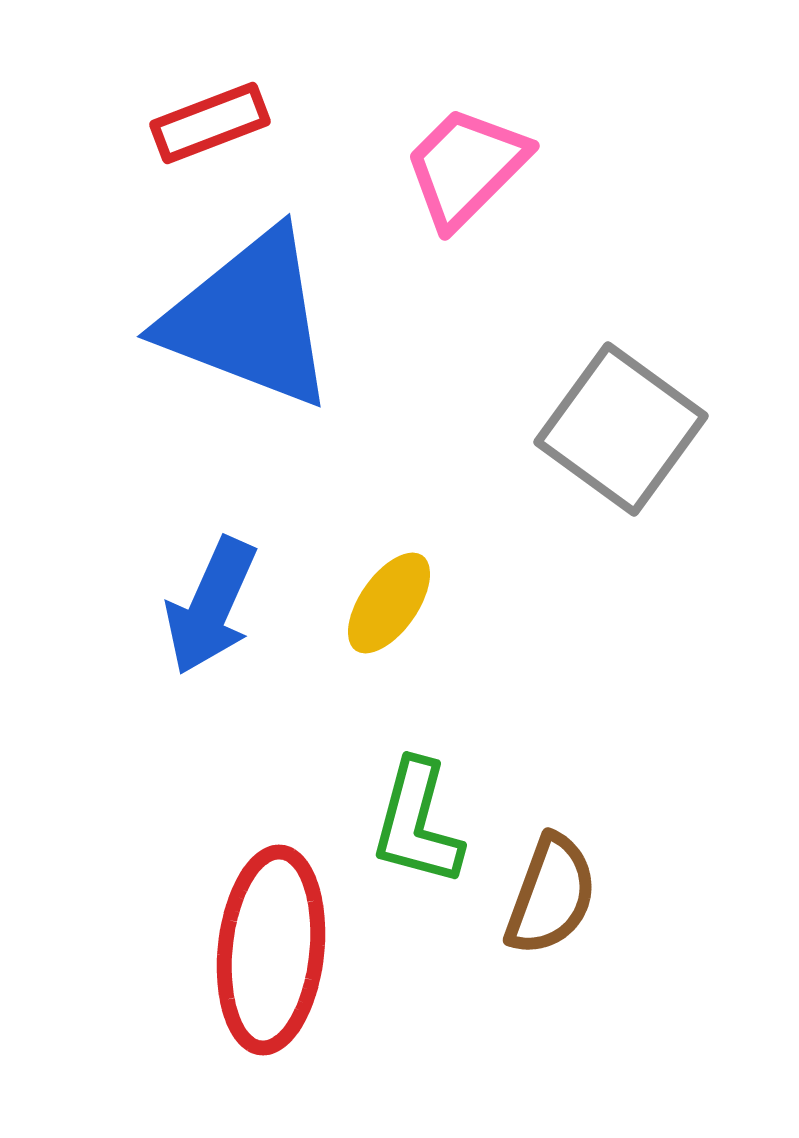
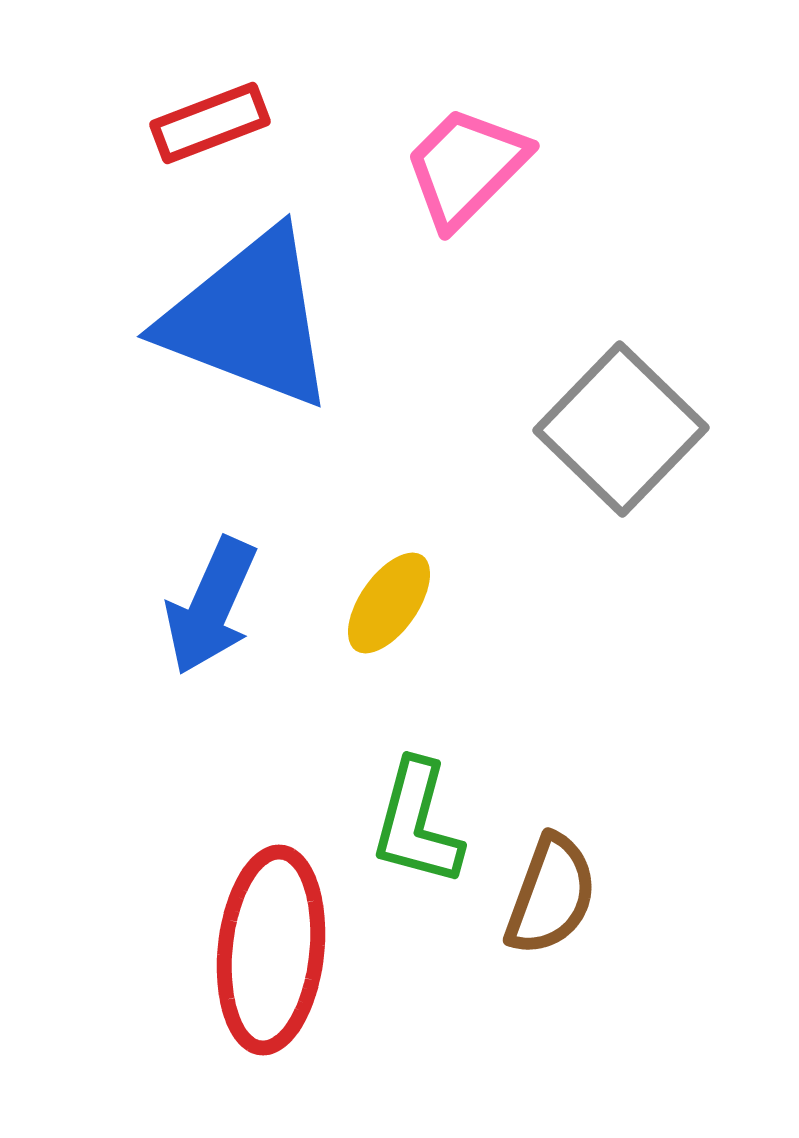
gray square: rotated 8 degrees clockwise
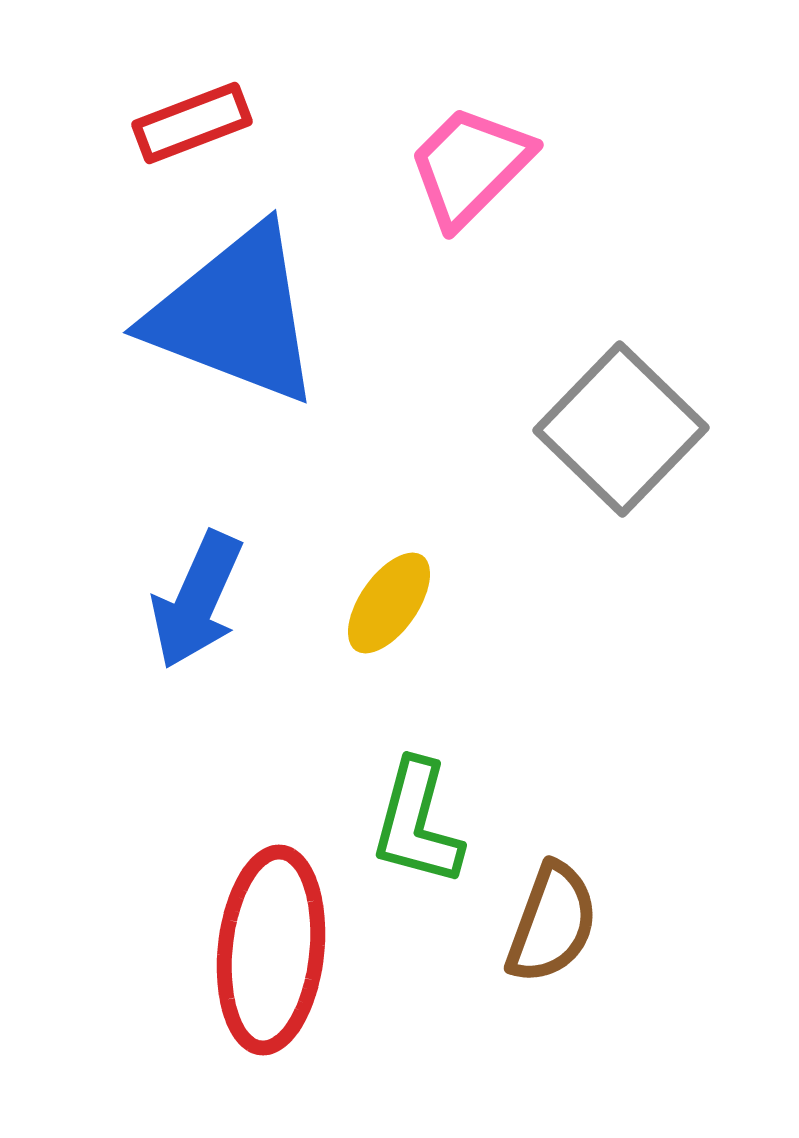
red rectangle: moved 18 px left
pink trapezoid: moved 4 px right, 1 px up
blue triangle: moved 14 px left, 4 px up
blue arrow: moved 14 px left, 6 px up
brown semicircle: moved 1 px right, 28 px down
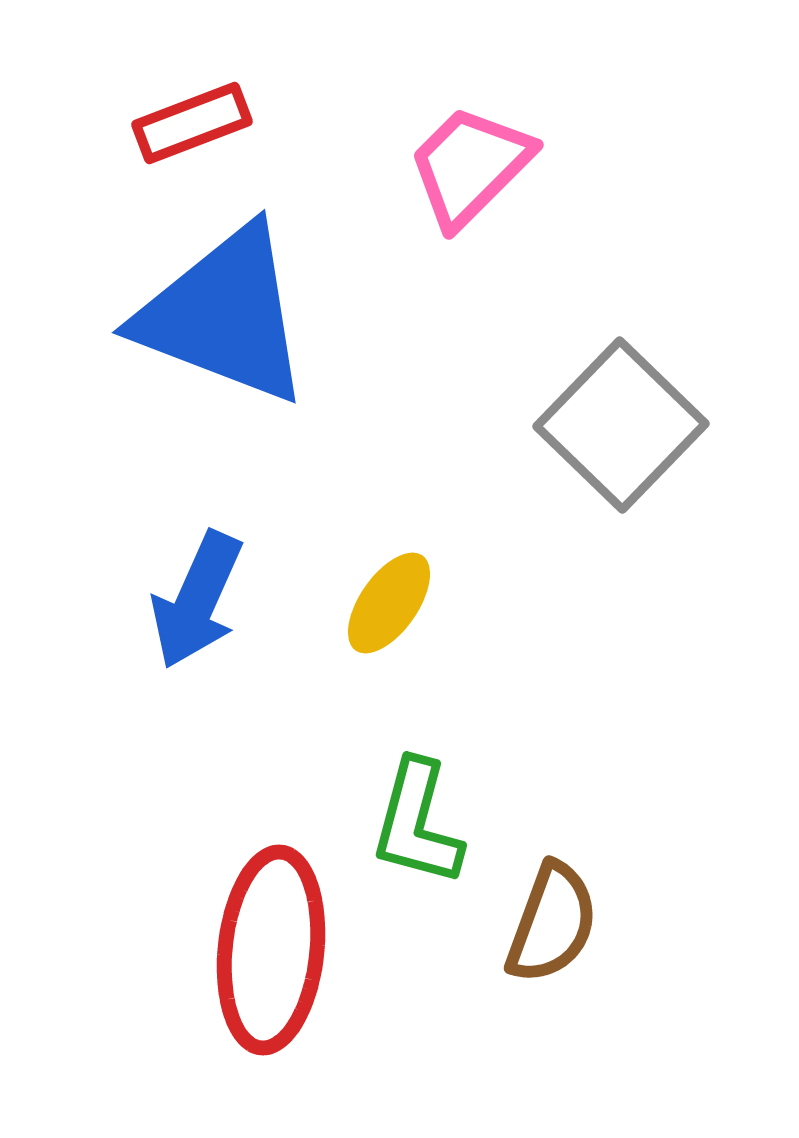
blue triangle: moved 11 px left
gray square: moved 4 px up
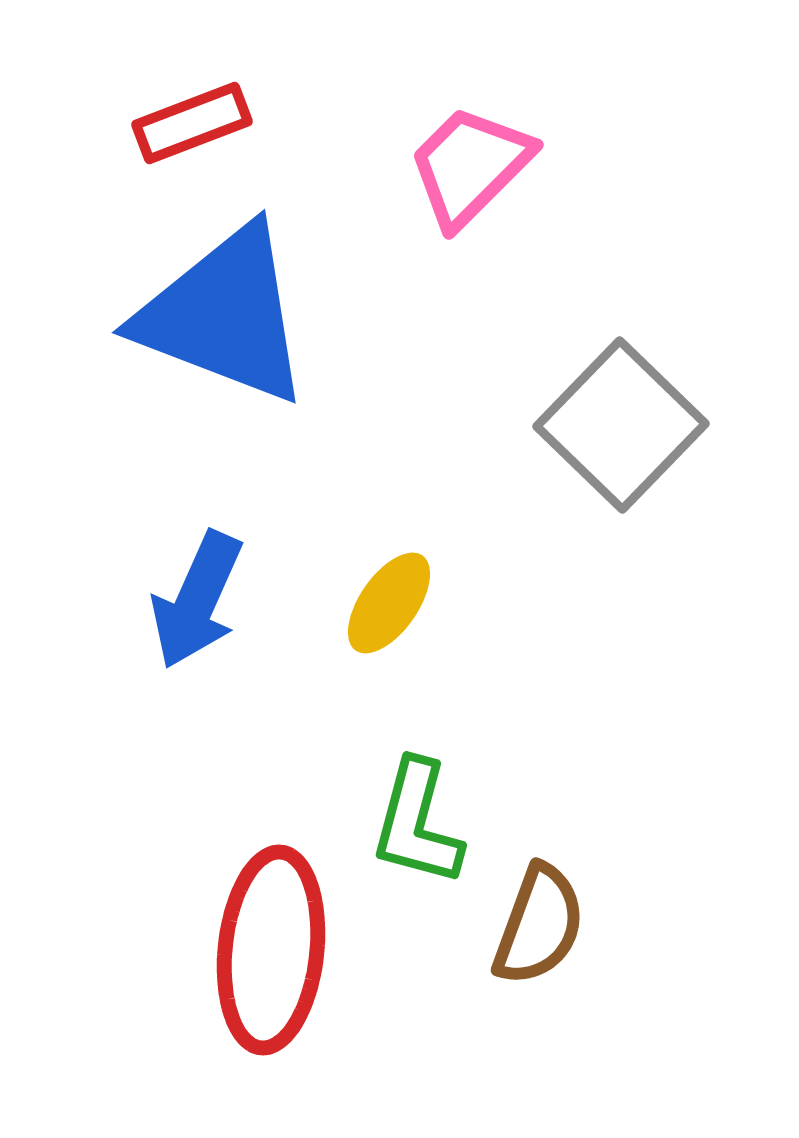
brown semicircle: moved 13 px left, 2 px down
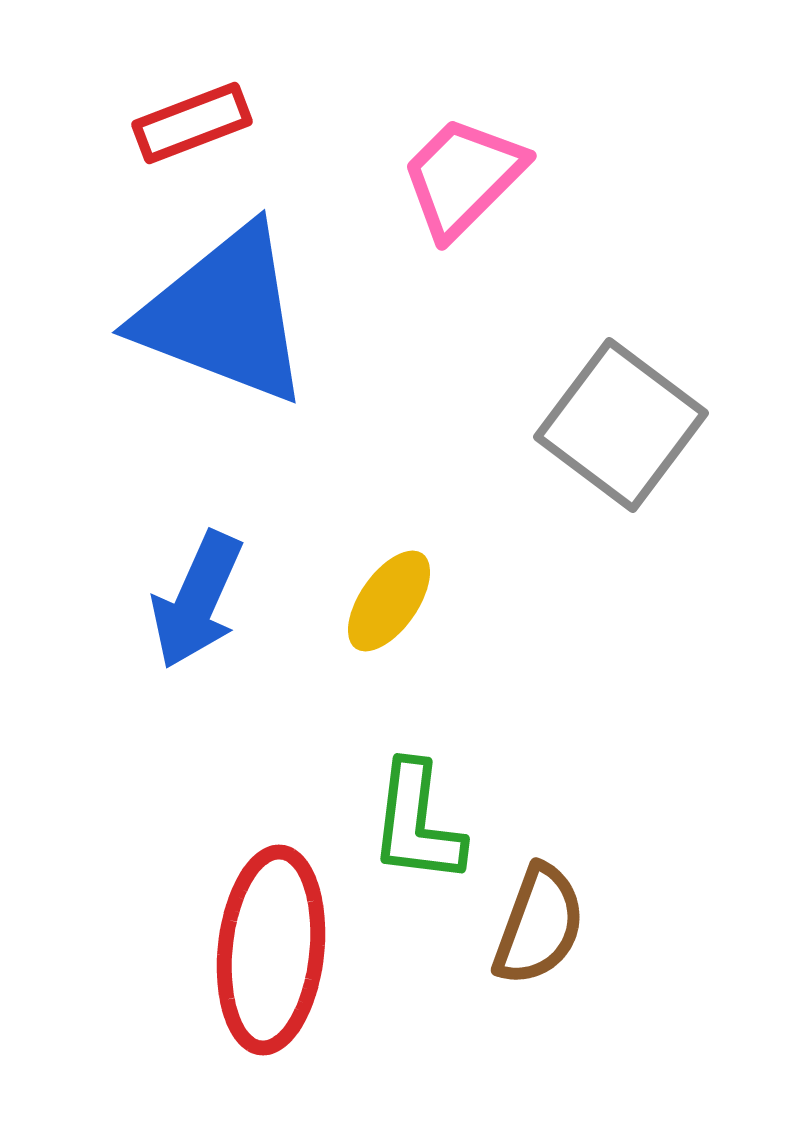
pink trapezoid: moved 7 px left, 11 px down
gray square: rotated 7 degrees counterclockwise
yellow ellipse: moved 2 px up
green L-shape: rotated 8 degrees counterclockwise
